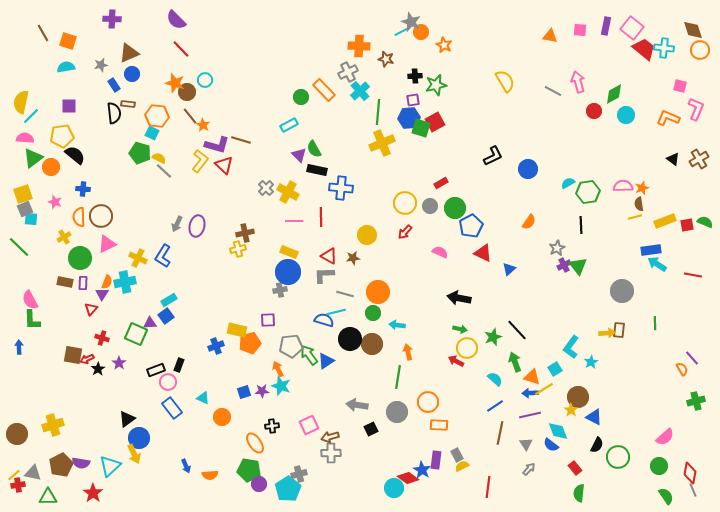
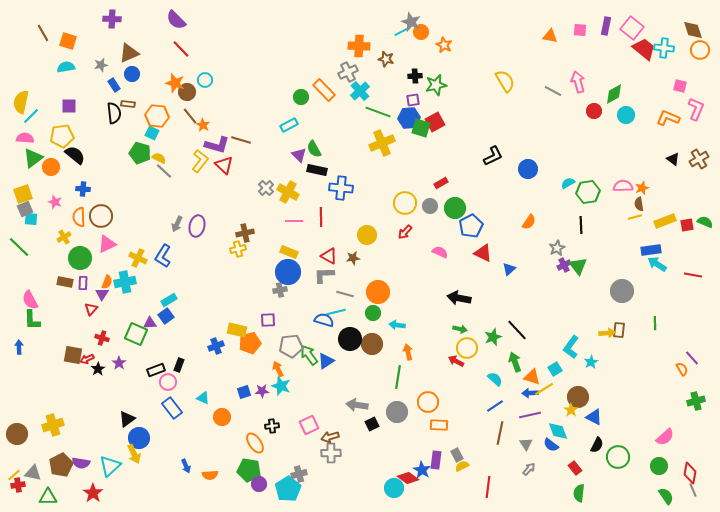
green line at (378, 112): rotated 75 degrees counterclockwise
black square at (371, 429): moved 1 px right, 5 px up
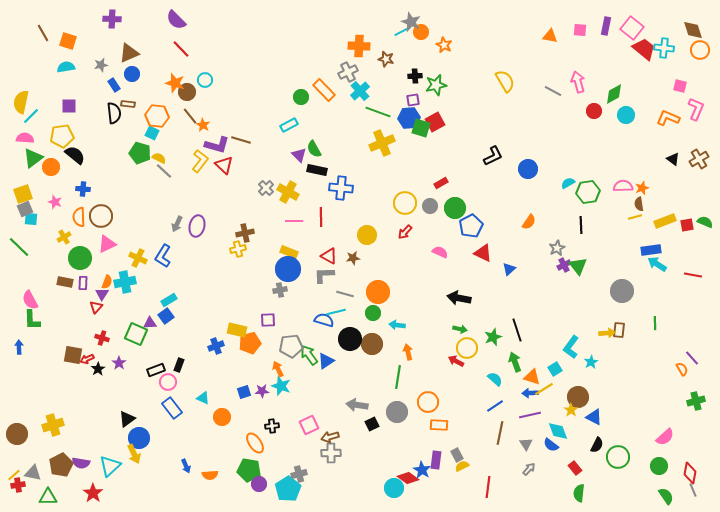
blue circle at (288, 272): moved 3 px up
red triangle at (91, 309): moved 5 px right, 2 px up
black line at (517, 330): rotated 25 degrees clockwise
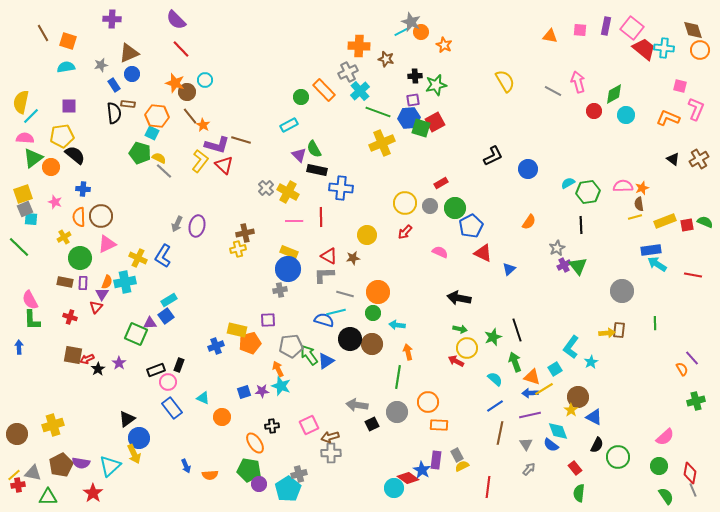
red cross at (102, 338): moved 32 px left, 21 px up
